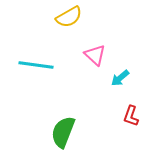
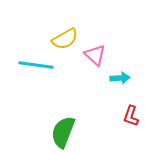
yellow semicircle: moved 4 px left, 22 px down
cyan arrow: rotated 144 degrees counterclockwise
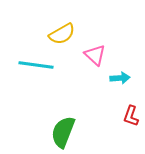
yellow semicircle: moved 3 px left, 5 px up
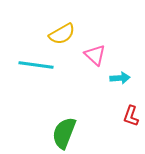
green semicircle: moved 1 px right, 1 px down
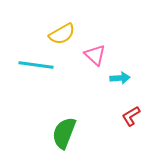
red L-shape: rotated 40 degrees clockwise
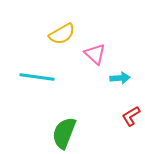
pink triangle: moved 1 px up
cyan line: moved 1 px right, 12 px down
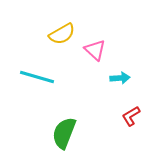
pink triangle: moved 4 px up
cyan line: rotated 8 degrees clockwise
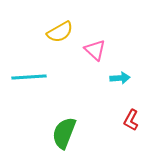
yellow semicircle: moved 2 px left, 2 px up
cyan line: moved 8 px left; rotated 20 degrees counterclockwise
red L-shape: moved 4 px down; rotated 30 degrees counterclockwise
